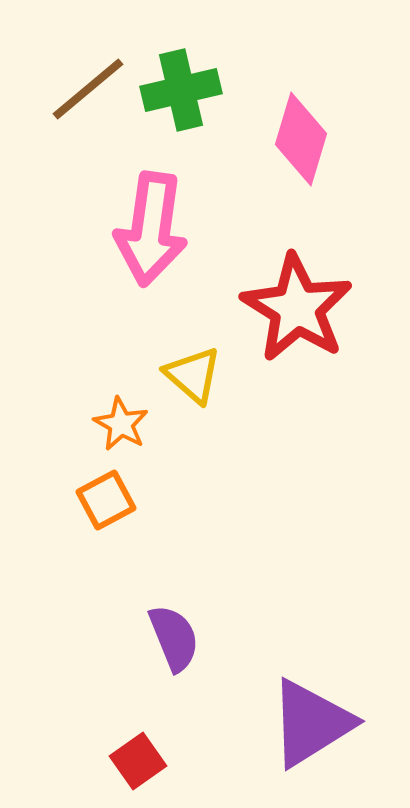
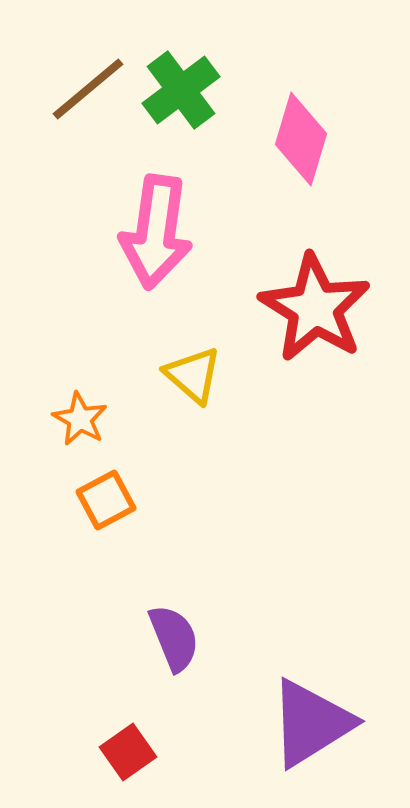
green cross: rotated 24 degrees counterclockwise
pink arrow: moved 5 px right, 3 px down
red star: moved 18 px right
orange star: moved 41 px left, 5 px up
red square: moved 10 px left, 9 px up
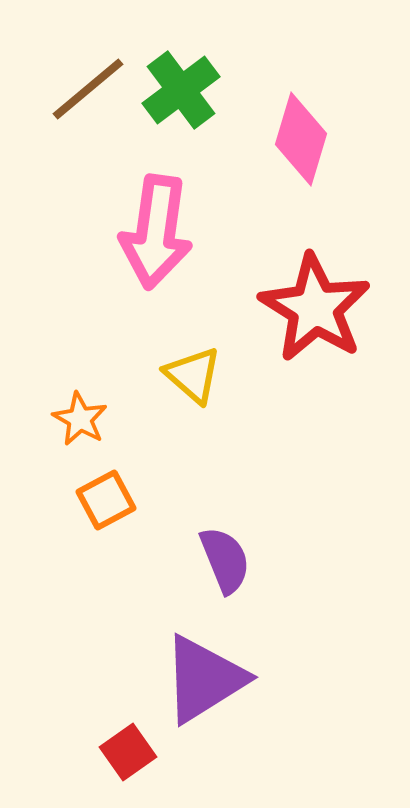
purple semicircle: moved 51 px right, 78 px up
purple triangle: moved 107 px left, 44 px up
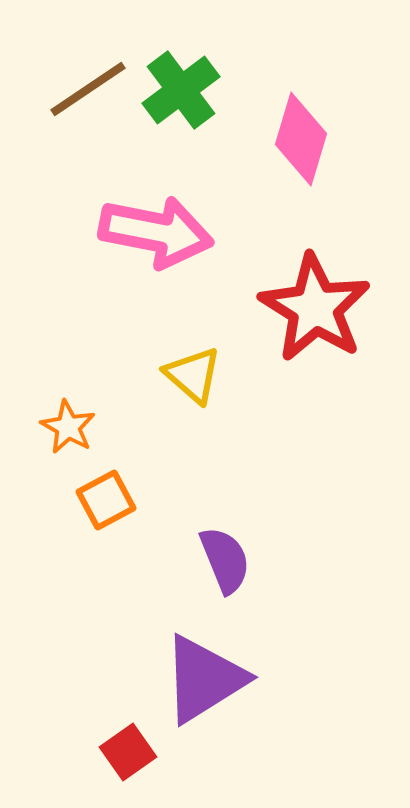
brown line: rotated 6 degrees clockwise
pink arrow: rotated 87 degrees counterclockwise
orange star: moved 12 px left, 8 px down
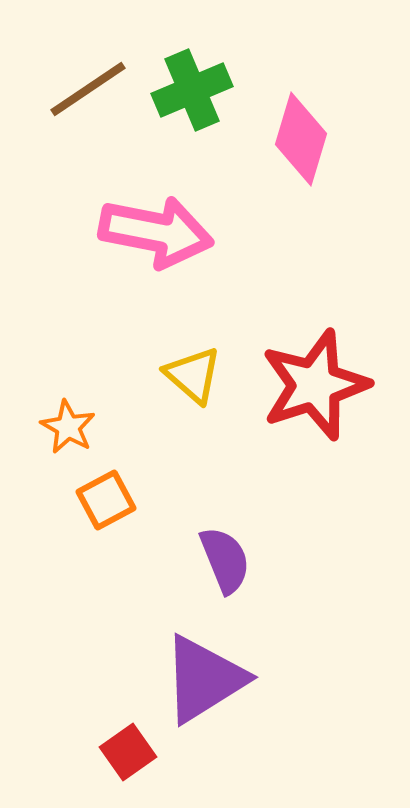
green cross: moved 11 px right; rotated 14 degrees clockwise
red star: moved 77 px down; rotated 22 degrees clockwise
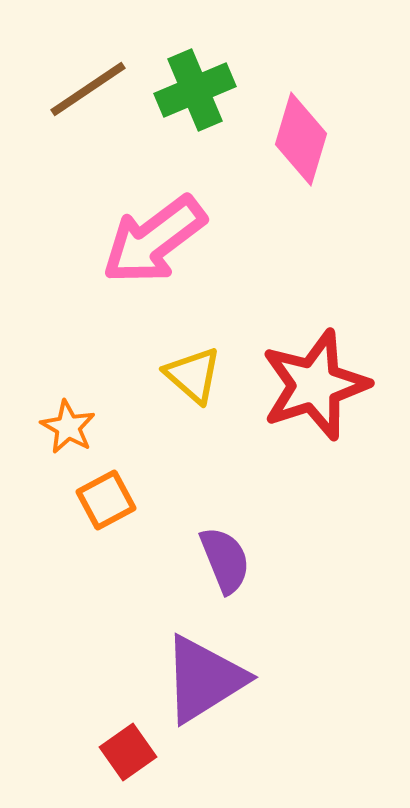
green cross: moved 3 px right
pink arrow: moved 2 px left, 8 px down; rotated 132 degrees clockwise
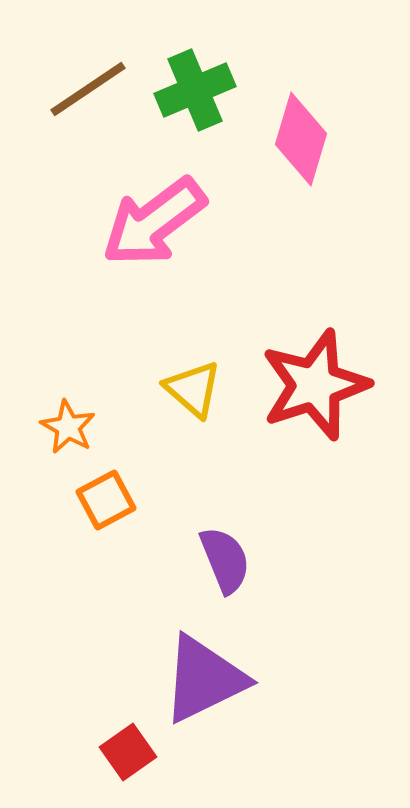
pink arrow: moved 18 px up
yellow triangle: moved 14 px down
purple triangle: rotated 6 degrees clockwise
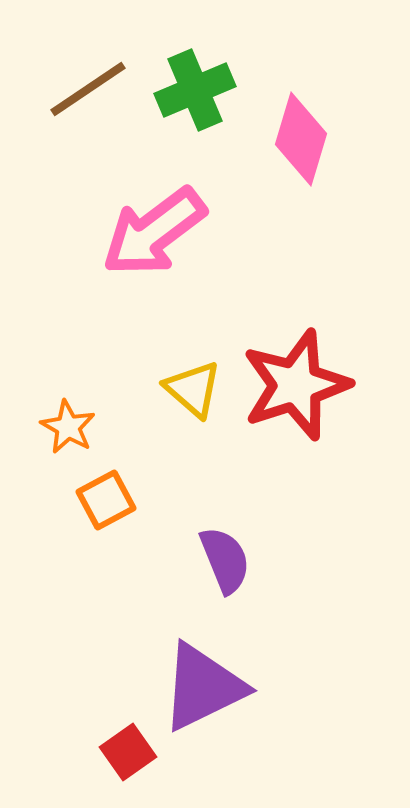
pink arrow: moved 10 px down
red star: moved 19 px left
purple triangle: moved 1 px left, 8 px down
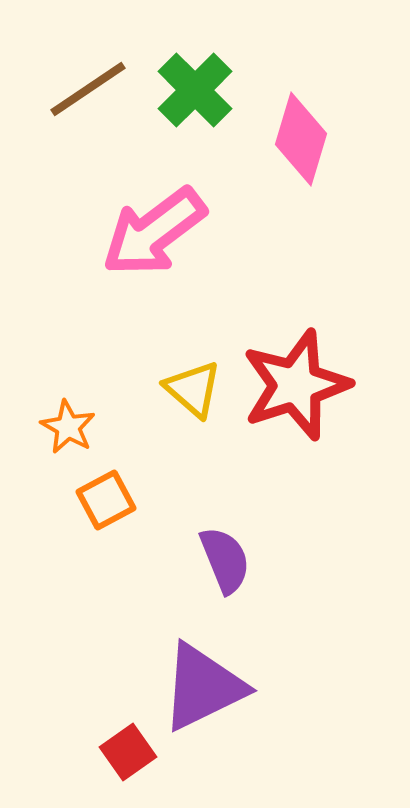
green cross: rotated 22 degrees counterclockwise
